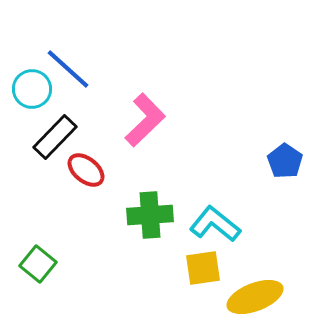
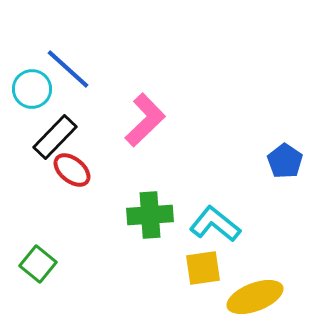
red ellipse: moved 14 px left
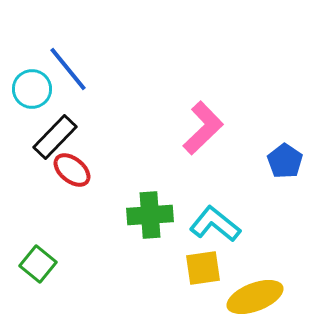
blue line: rotated 9 degrees clockwise
pink L-shape: moved 58 px right, 8 px down
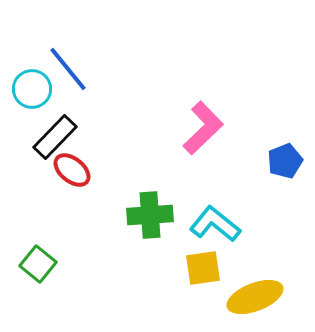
blue pentagon: rotated 16 degrees clockwise
